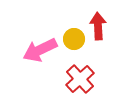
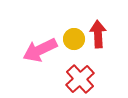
red arrow: moved 8 px down
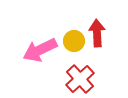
red arrow: moved 1 px left, 1 px up
yellow circle: moved 2 px down
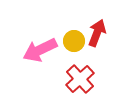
red arrow: rotated 24 degrees clockwise
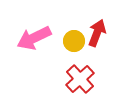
pink arrow: moved 6 px left, 12 px up
